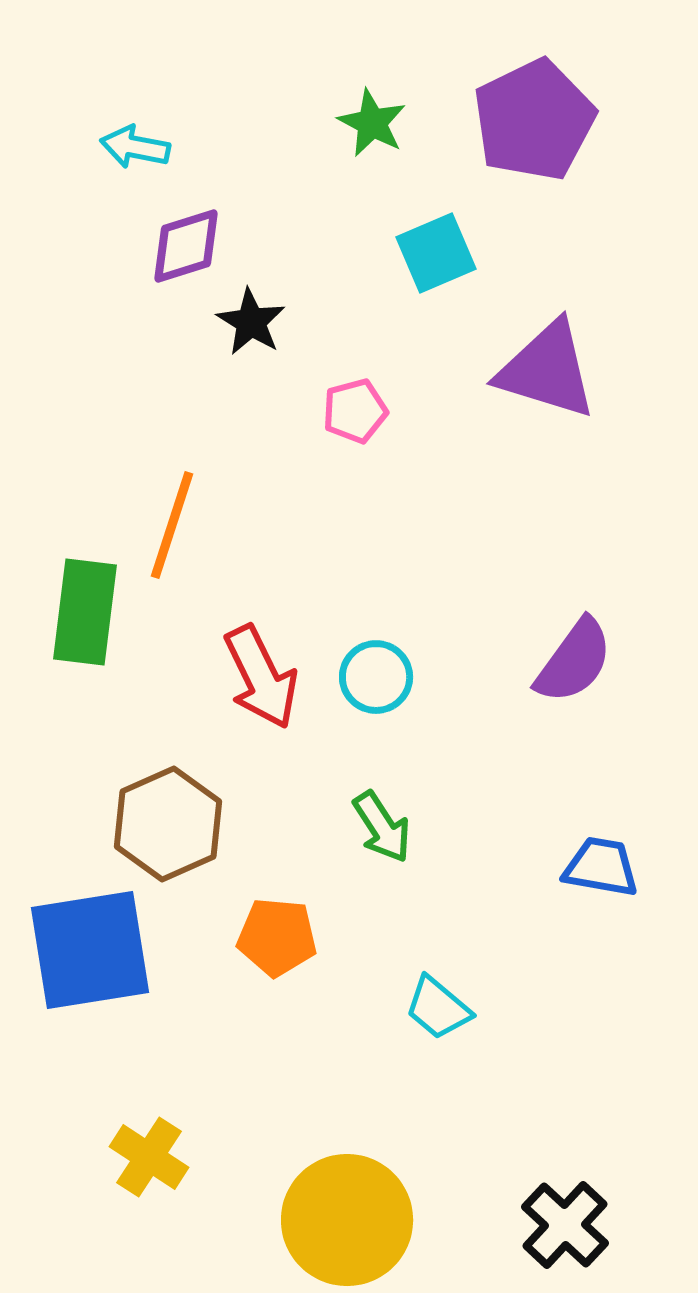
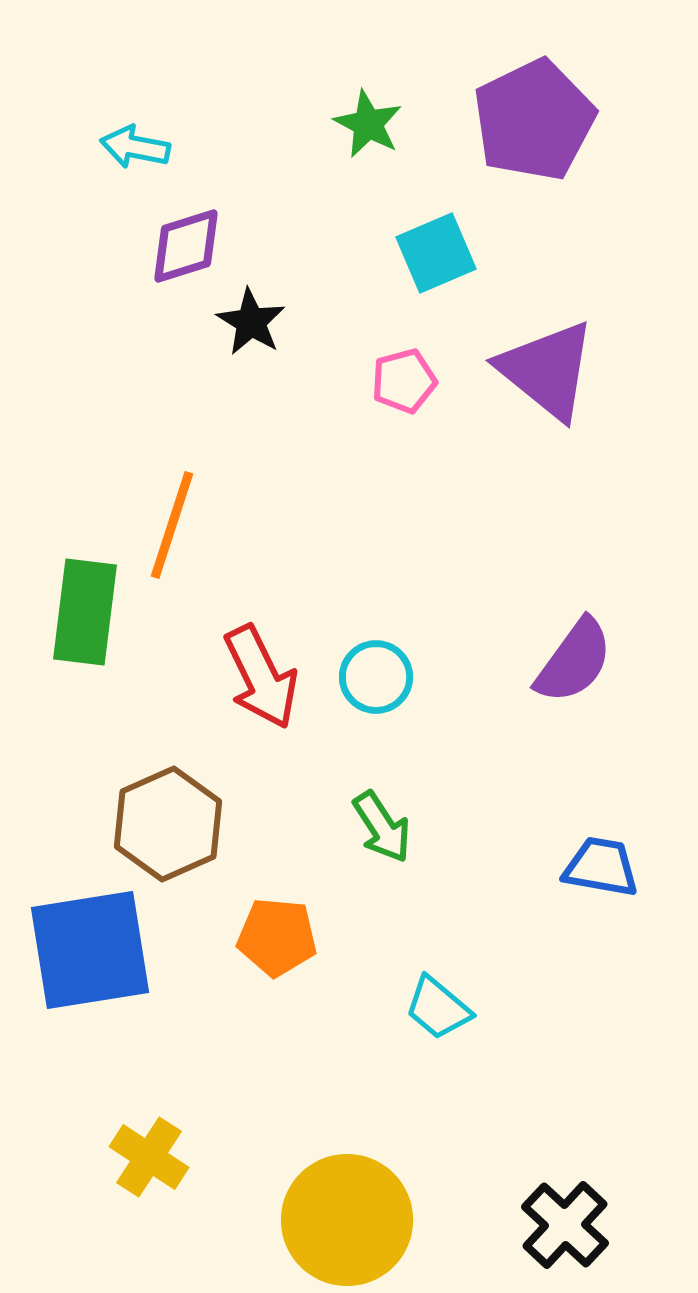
green star: moved 4 px left, 1 px down
purple triangle: rotated 22 degrees clockwise
pink pentagon: moved 49 px right, 30 px up
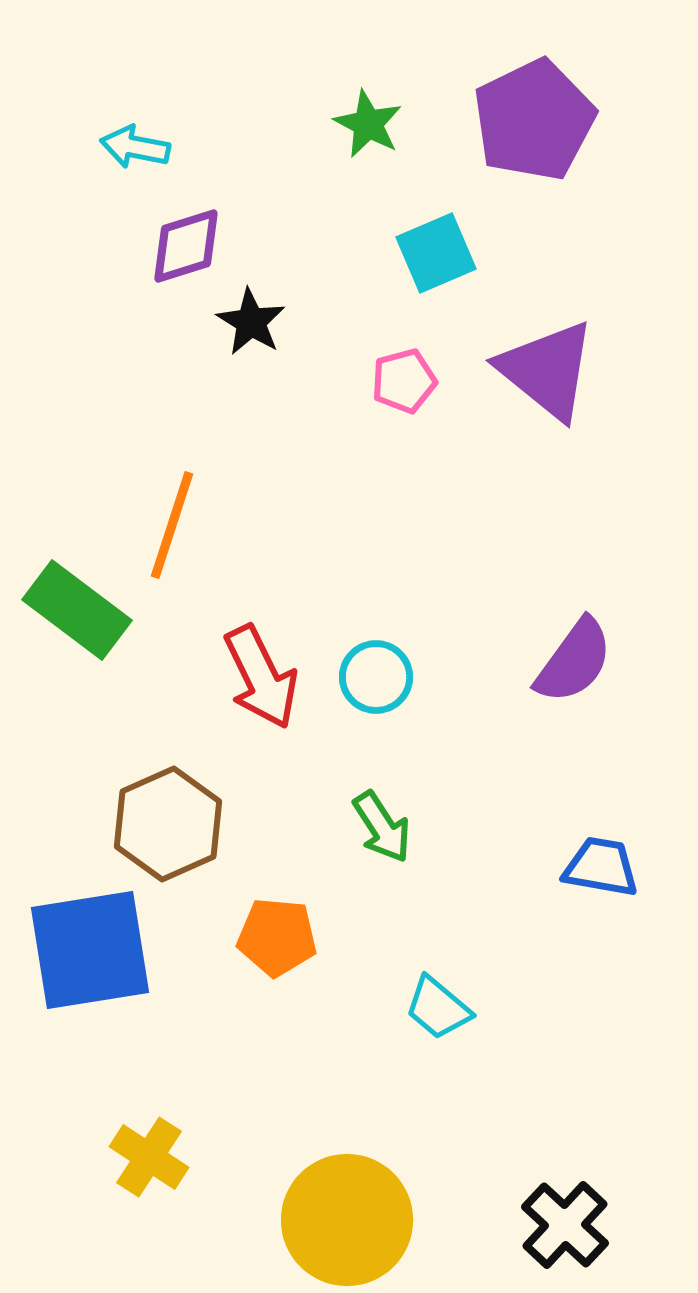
green rectangle: moved 8 px left, 2 px up; rotated 60 degrees counterclockwise
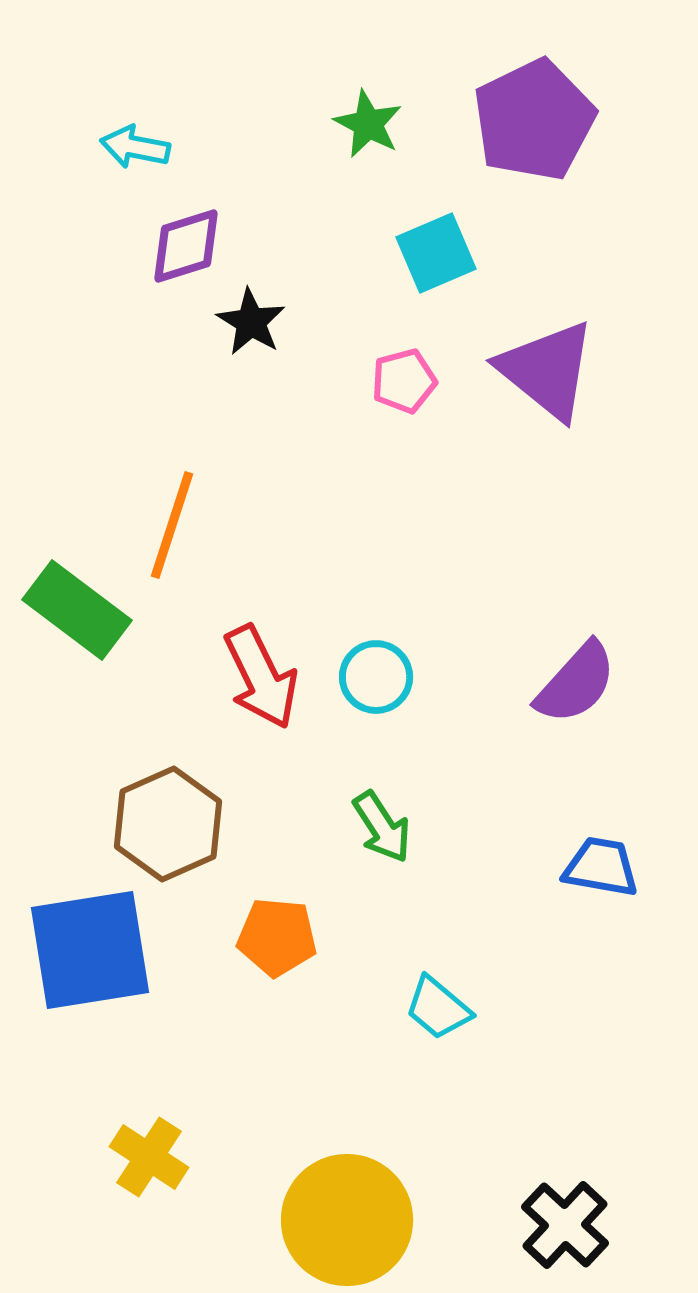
purple semicircle: moved 2 px right, 22 px down; rotated 6 degrees clockwise
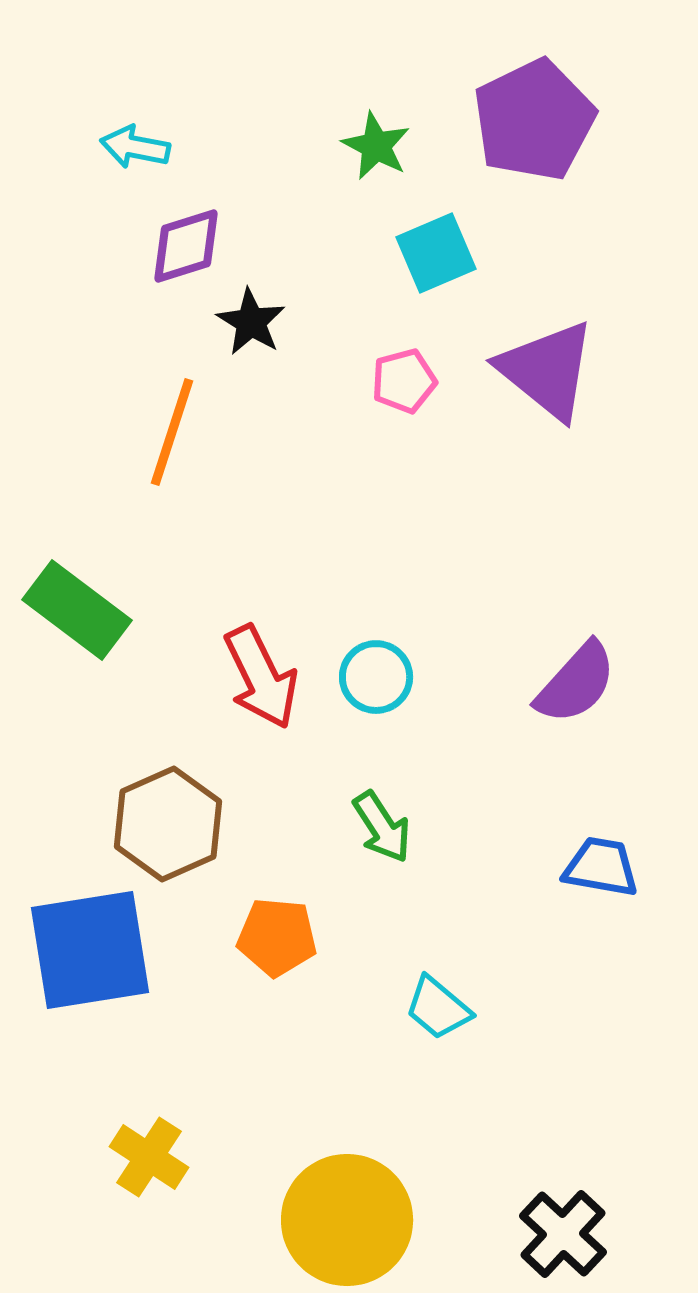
green star: moved 8 px right, 22 px down
orange line: moved 93 px up
black cross: moved 2 px left, 9 px down
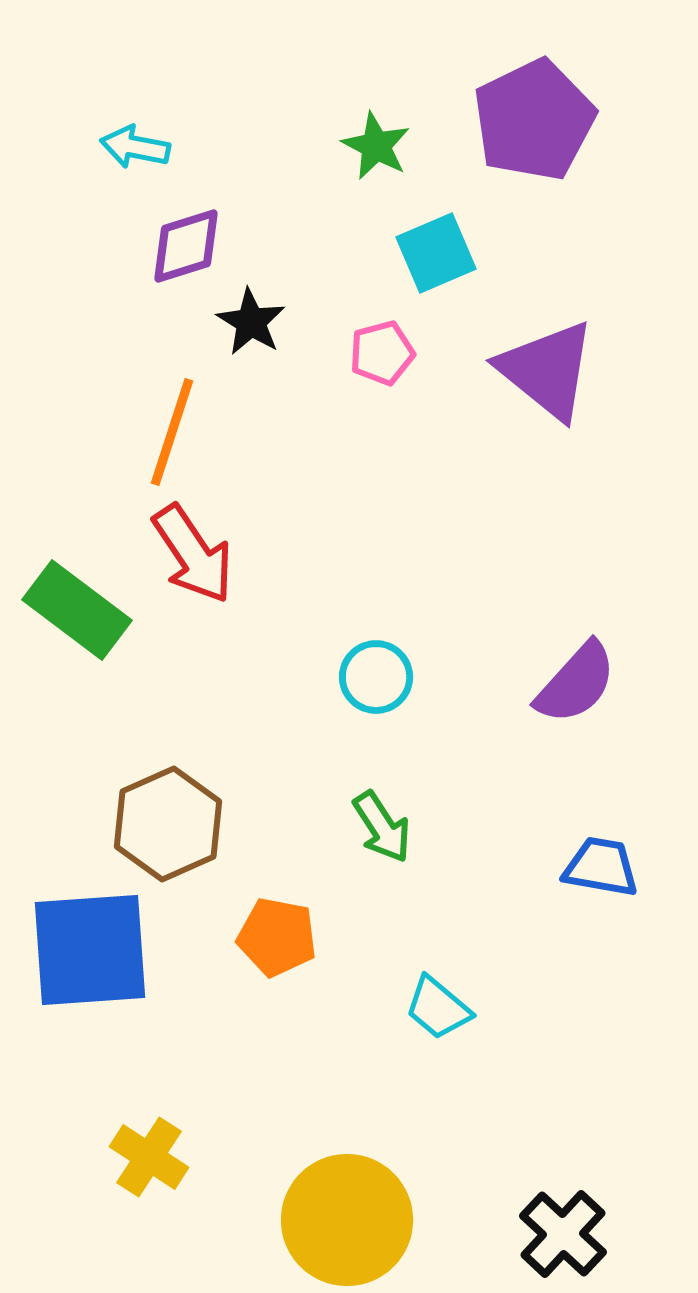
pink pentagon: moved 22 px left, 28 px up
red arrow: moved 68 px left, 123 px up; rotated 8 degrees counterclockwise
orange pentagon: rotated 6 degrees clockwise
blue square: rotated 5 degrees clockwise
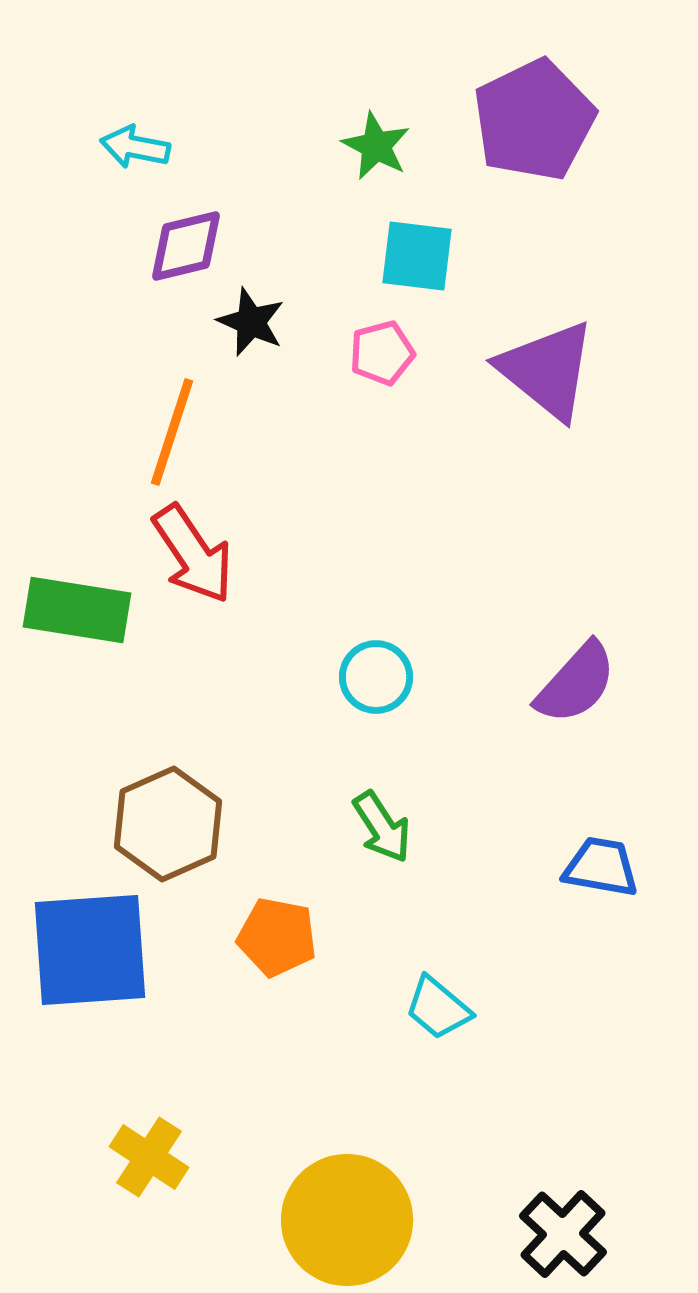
purple diamond: rotated 4 degrees clockwise
cyan square: moved 19 px left, 3 px down; rotated 30 degrees clockwise
black star: rotated 8 degrees counterclockwise
green rectangle: rotated 28 degrees counterclockwise
